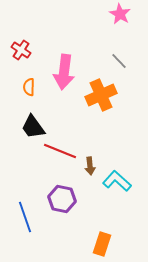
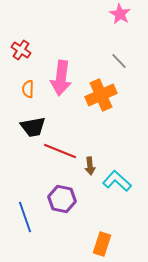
pink arrow: moved 3 px left, 6 px down
orange semicircle: moved 1 px left, 2 px down
black trapezoid: rotated 64 degrees counterclockwise
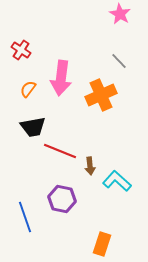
orange semicircle: rotated 36 degrees clockwise
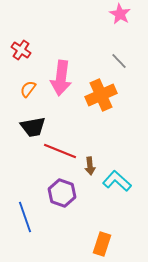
purple hexagon: moved 6 px up; rotated 8 degrees clockwise
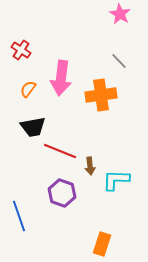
orange cross: rotated 16 degrees clockwise
cyan L-shape: moved 1 px left, 1 px up; rotated 40 degrees counterclockwise
blue line: moved 6 px left, 1 px up
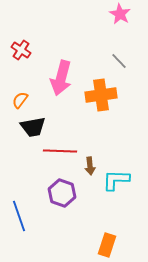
pink arrow: rotated 8 degrees clockwise
orange semicircle: moved 8 px left, 11 px down
red line: rotated 20 degrees counterclockwise
orange rectangle: moved 5 px right, 1 px down
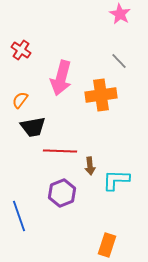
purple hexagon: rotated 20 degrees clockwise
